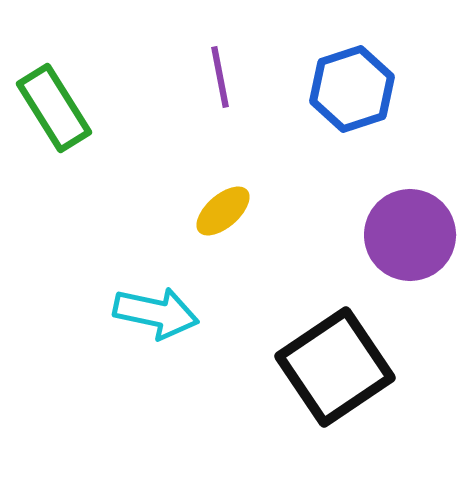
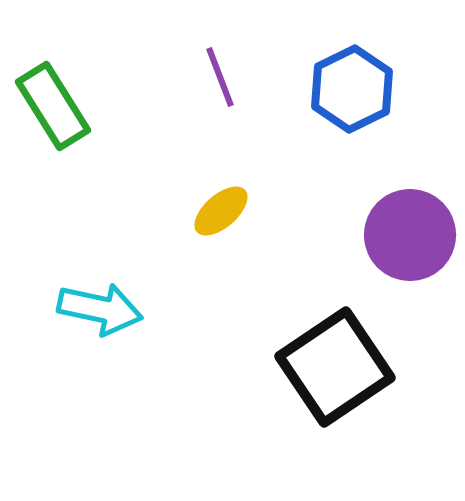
purple line: rotated 10 degrees counterclockwise
blue hexagon: rotated 8 degrees counterclockwise
green rectangle: moved 1 px left, 2 px up
yellow ellipse: moved 2 px left
cyan arrow: moved 56 px left, 4 px up
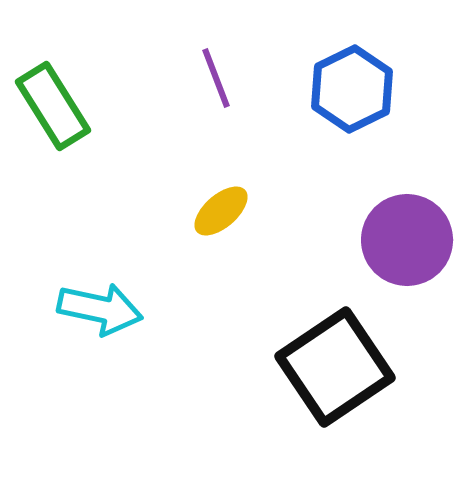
purple line: moved 4 px left, 1 px down
purple circle: moved 3 px left, 5 px down
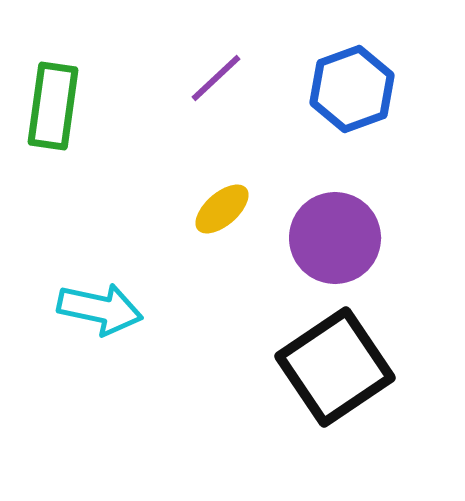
purple line: rotated 68 degrees clockwise
blue hexagon: rotated 6 degrees clockwise
green rectangle: rotated 40 degrees clockwise
yellow ellipse: moved 1 px right, 2 px up
purple circle: moved 72 px left, 2 px up
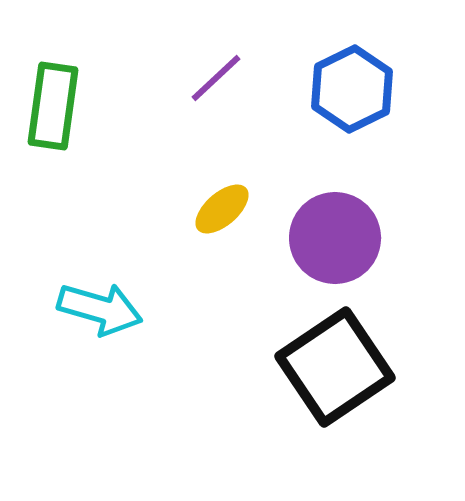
blue hexagon: rotated 6 degrees counterclockwise
cyan arrow: rotated 4 degrees clockwise
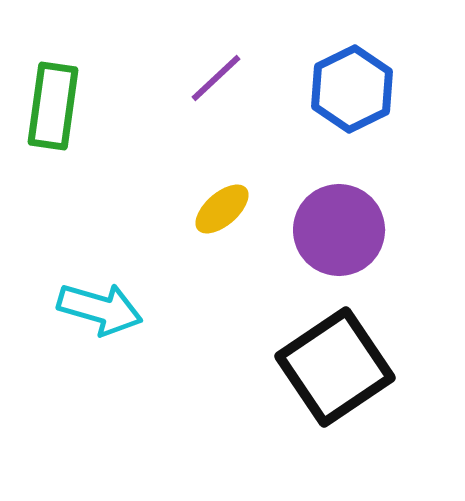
purple circle: moved 4 px right, 8 px up
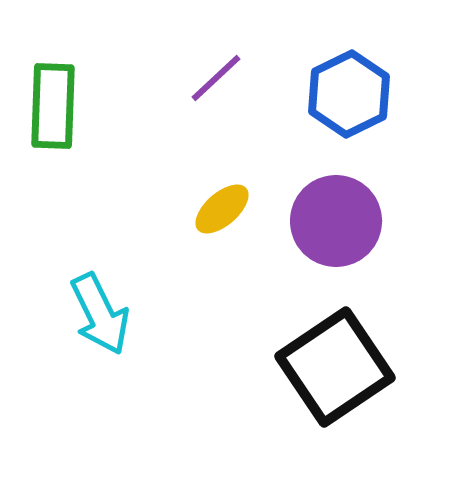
blue hexagon: moved 3 px left, 5 px down
green rectangle: rotated 6 degrees counterclockwise
purple circle: moved 3 px left, 9 px up
cyan arrow: moved 5 px down; rotated 48 degrees clockwise
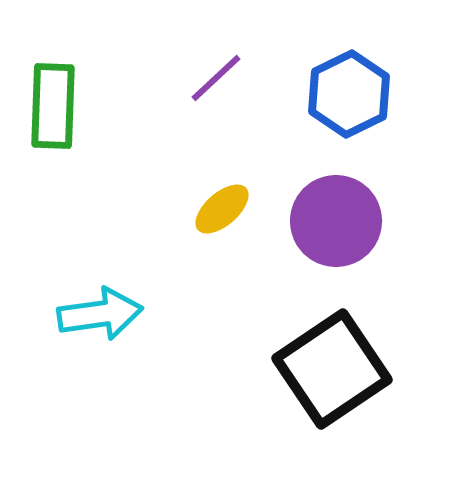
cyan arrow: rotated 72 degrees counterclockwise
black square: moved 3 px left, 2 px down
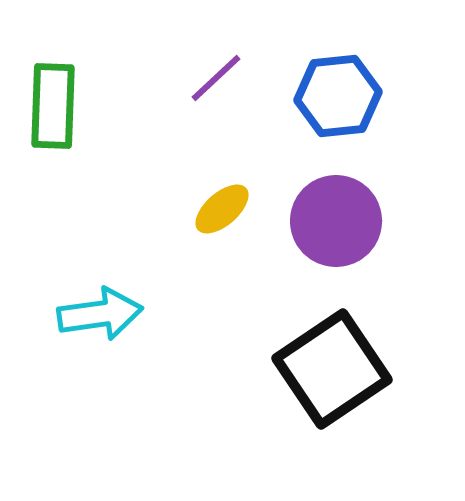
blue hexagon: moved 11 px left, 2 px down; rotated 20 degrees clockwise
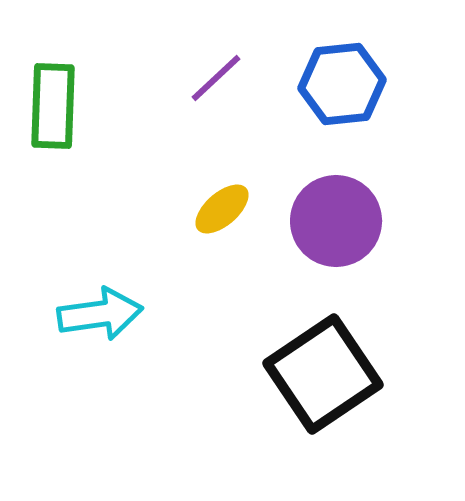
blue hexagon: moved 4 px right, 12 px up
black square: moved 9 px left, 5 px down
